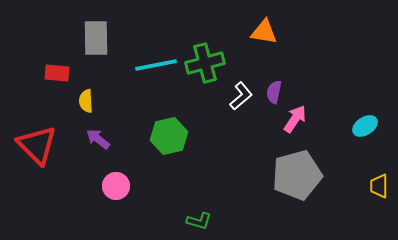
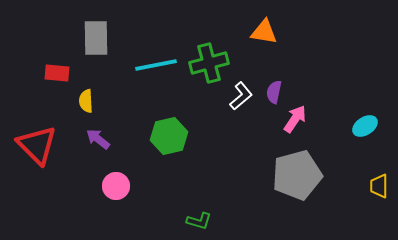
green cross: moved 4 px right
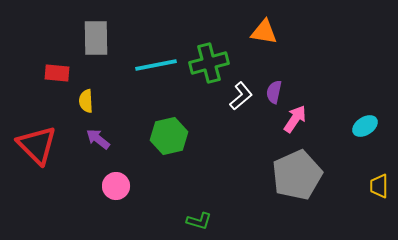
gray pentagon: rotated 9 degrees counterclockwise
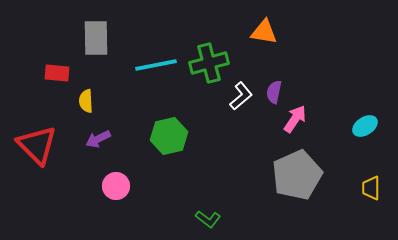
purple arrow: rotated 65 degrees counterclockwise
yellow trapezoid: moved 8 px left, 2 px down
green L-shape: moved 9 px right, 2 px up; rotated 20 degrees clockwise
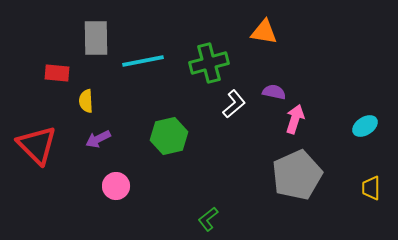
cyan line: moved 13 px left, 4 px up
purple semicircle: rotated 90 degrees clockwise
white L-shape: moved 7 px left, 8 px down
pink arrow: rotated 16 degrees counterclockwise
green L-shape: rotated 105 degrees clockwise
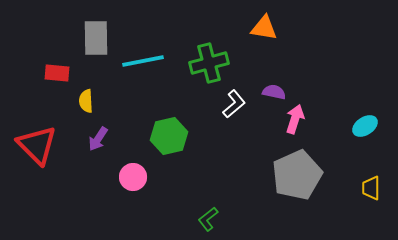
orange triangle: moved 4 px up
purple arrow: rotated 30 degrees counterclockwise
pink circle: moved 17 px right, 9 px up
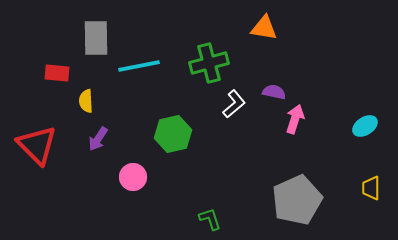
cyan line: moved 4 px left, 5 px down
green hexagon: moved 4 px right, 2 px up
gray pentagon: moved 25 px down
green L-shape: moved 2 px right; rotated 110 degrees clockwise
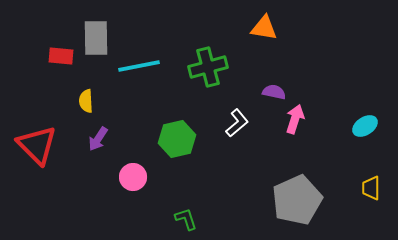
green cross: moved 1 px left, 4 px down
red rectangle: moved 4 px right, 17 px up
white L-shape: moved 3 px right, 19 px down
green hexagon: moved 4 px right, 5 px down
green L-shape: moved 24 px left
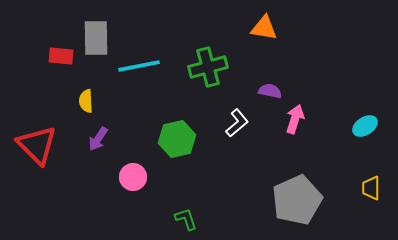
purple semicircle: moved 4 px left, 1 px up
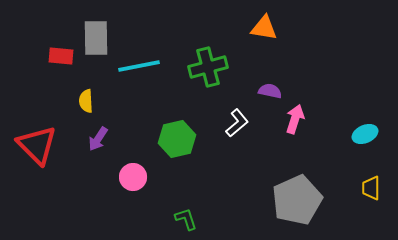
cyan ellipse: moved 8 px down; rotated 10 degrees clockwise
